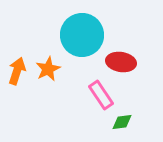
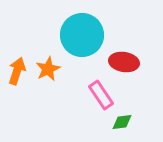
red ellipse: moved 3 px right
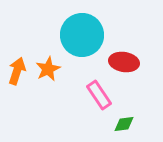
pink rectangle: moved 2 px left
green diamond: moved 2 px right, 2 px down
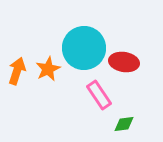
cyan circle: moved 2 px right, 13 px down
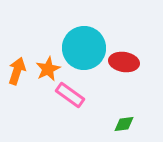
pink rectangle: moved 29 px left; rotated 20 degrees counterclockwise
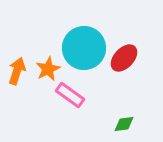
red ellipse: moved 4 px up; rotated 56 degrees counterclockwise
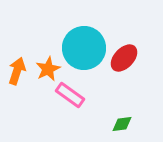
green diamond: moved 2 px left
